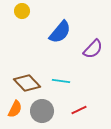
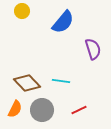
blue semicircle: moved 3 px right, 10 px up
purple semicircle: rotated 60 degrees counterclockwise
gray circle: moved 1 px up
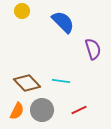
blue semicircle: rotated 85 degrees counterclockwise
orange semicircle: moved 2 px right, 2 px down
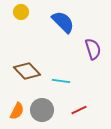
yellow circle: moved 1 px left, 1 px down
brown diamond: moved 12 px up
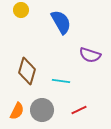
yellow circle: moved 2 px up
blue semicircle: moved 2 px left; rotated 15 degrees clockwise
purple semicircle: moved 3 px left, 6 px down; rotated 125 degrees clockwise
brown diamond: rotated 60 degrees clockwise
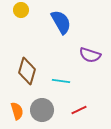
orange semicircle: rotated 42 degrees counterclockwise
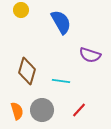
red line: rotated 21 degrees counterclockwise
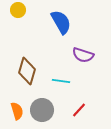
yellow circle: moved 3 px left
purple semicircle: moved 7 px left
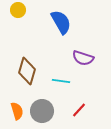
purple semicircle: moved 3 px down
gray circle: moved 1 px down
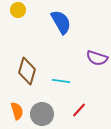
purple semicircle: moved 14 px right
gray circle: moved 3 px down
